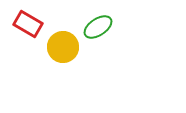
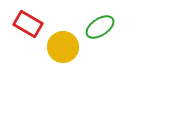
green ellipse: moved 2 px right
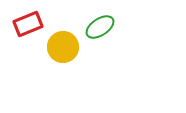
red rectangle: rotated 52 degrees counterclockwise
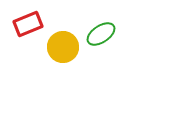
green ellipse: moved 1 px right, 7 px down
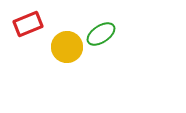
yellow circle: moved 4 px right
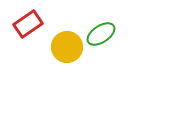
red rectangle: rotated 12 degrees counterclockwise
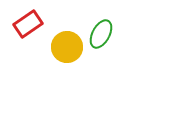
green ellipse: rotated 28 degrees counterclockwise
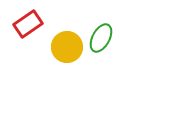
green ellipse: moved 4 px down
